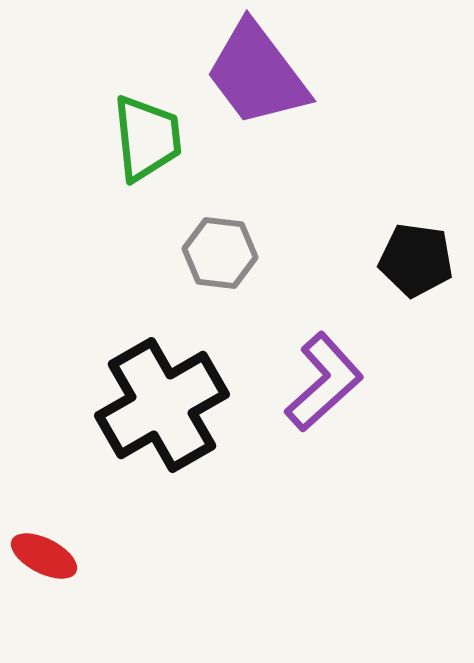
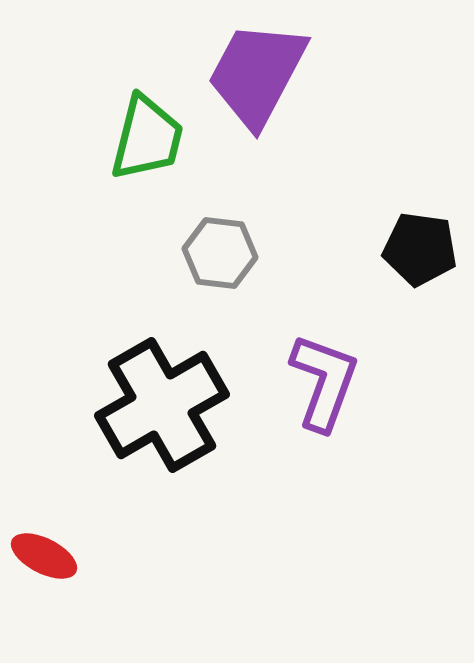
purple trapezoid: rotated 65 degrees clockwise
green trapezoid: rotated 20 degrees clockwise
black pentagon: moved 4 px right, 11 px up
purple L-shape: rotated 28 degrees counterclockwise
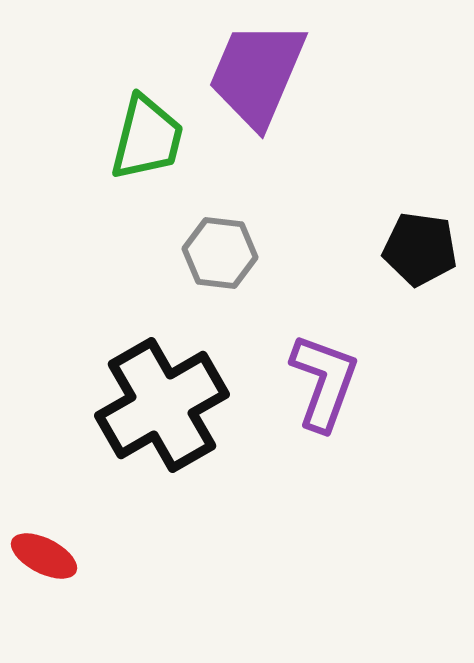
purple trapezoid: rotated 5 degrees counterclockwise
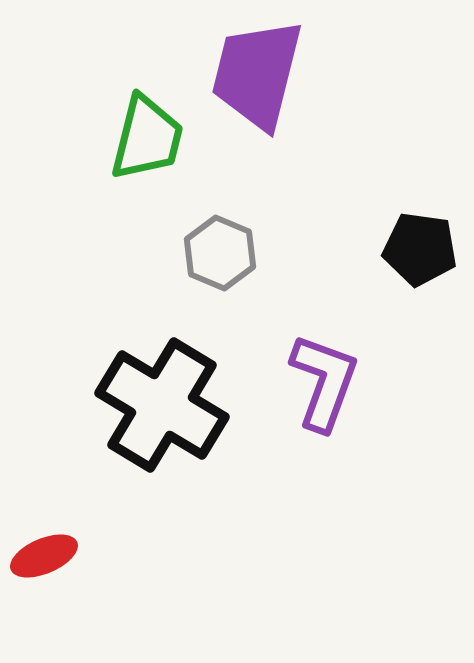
purple trapezoid: rotated 9 degrees counterclockwise
gray hexagon: rotated 16 degrees clockwise
black cross: rotated 29 degrees counterclockwise
red ellipse: rotated 50 degrees counterclockwise
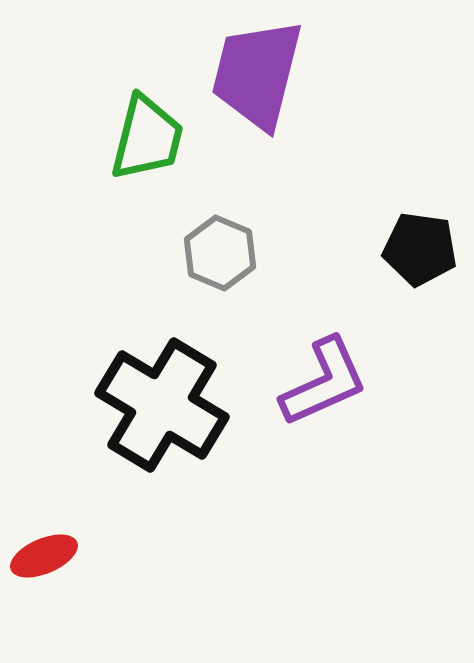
purple L-shape: rotated 46 degrees clockwise
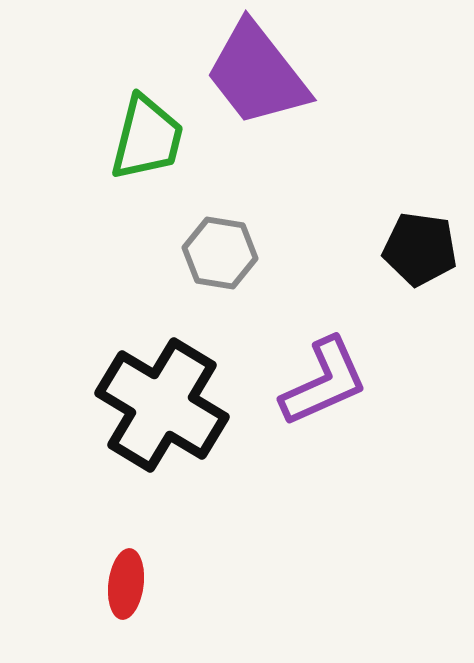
purple trapezoid: rotated 52 degrees counterclockwise
gray hexagon: rotated 14 degrees counterclockwise
red ellipse: moved 82 px right, 28 px down; rotated 60 degrees counterclockwise
